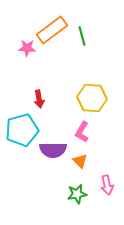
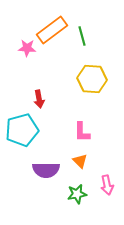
yellow hexagon: moved 19 px up
pink L-shape: rotated 30 degrees counterclockwise
purple semicircle: moved 7 px left, 20 px down
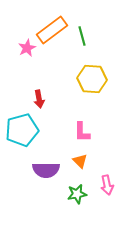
pink star: rotated 30 degrees counterclockwise
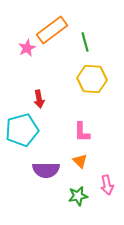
green line: moved 3 px right, 6 px down
green star: moved 1 px right, 2 px down
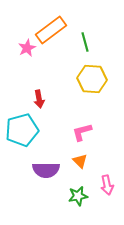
orange rectangle: moved 1 px left
pink L-shape: rotated 75 degrees clockwise
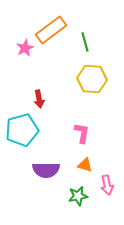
pink star: moved 2 px left
pink L-shape: moved 1 px down; rotated 115 degrees clockwise
orange triangle: moved 5 px right, 4 px down; rotated 28 degrees counterclockwise
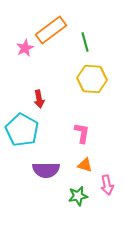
cyan pentagon: rotated 28 degrees counterclockwise
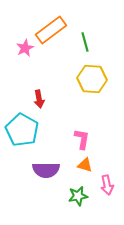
pink L-shape: moved 6 px down
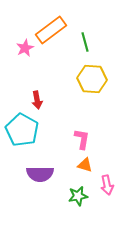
red arrow: moved 2 px left, 1 px down
purple semicircle: moved 6 px left, 4 px down
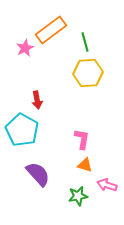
yellow hexagon: moved 4 px left, 6 px up; rotated 8 degrees counterclockwise
purple semicircle: moved 2 px left; rotated 132 degrees counterclockwise
pink arrow: rotated 120 degrees clockwise
